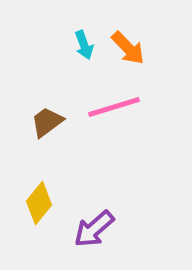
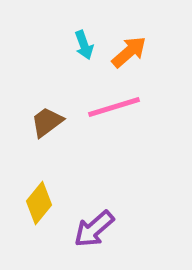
orange arrow: moved 1 px right, 4 px down; rotated 87 degrees counterclockwise
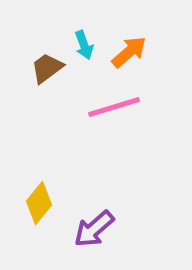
brown trapezoid: moved 54 px up
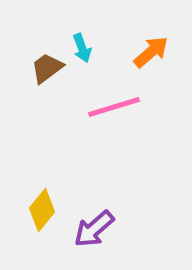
cyan arrow: moved 2 px left, 3 px down
orange arrow: moved 22 px right
yellow diamond: moved 3 px right, 7 px down
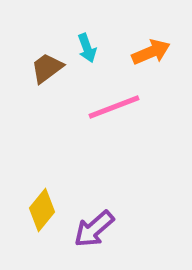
cyan arrow: moved 5 px right
orange arrow: rotated 18 degrees clockwise
pink line: rotated 4 degrees counterclockwise
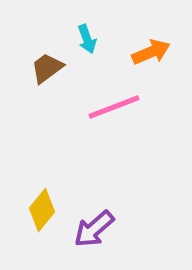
cyan arrow: moved 9 px up
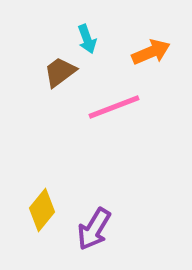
brown trapezoid: moved 13 px right, 4 px down
purple arrow: rotated 18 degrees counterclockwise
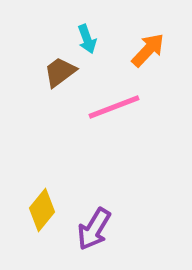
orange arrow: moved 3 px left, 2 px up; rotated 24 degrees counterclockwise
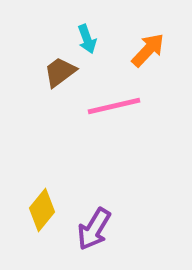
pink line: moved 1 px up; rotated 8 degrees clockwise
